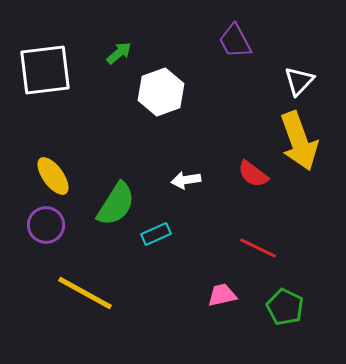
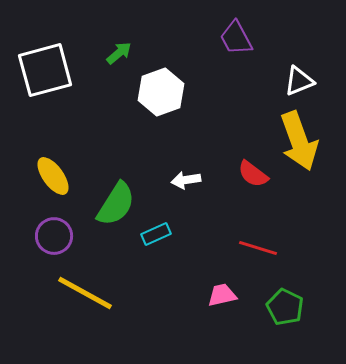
purple trapezoid: moved 1 px right, 3 px up
white square: rotated 8 degrees counterclockwise
white triangle: rotated 24 degrees clockwise
purple circle: moved 8 px right, 11 px down
red line: rotated 9 degrees counterclockwise
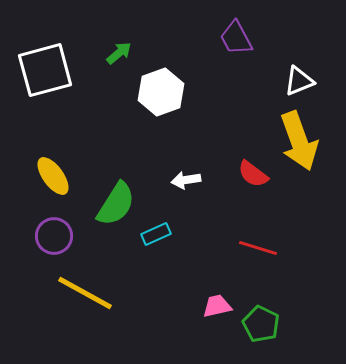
pink trapezoid: moved 5 px left, 11 px down
green pentagon: moved 24 px left, 17 px down
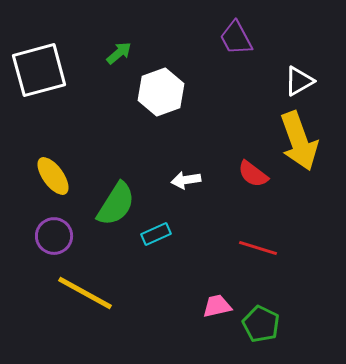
white square: moved 6 px left
white triangle: rotated 8 degrees counterclockwise
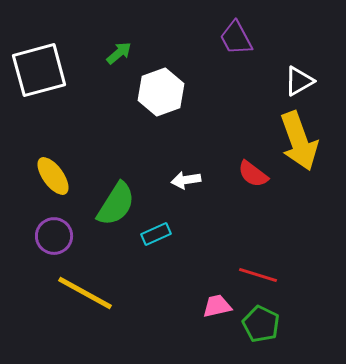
red line: moved 27 px down
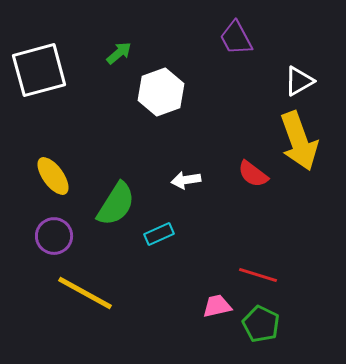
cyan rectangle: moved 3 px right
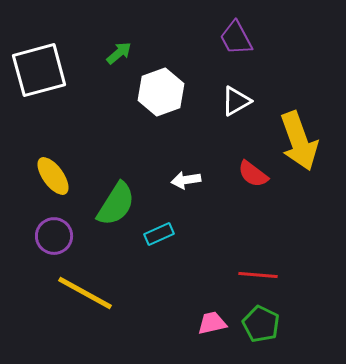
white triangle: moved 63 px left, 20 px down
red line: rotated 12 degrees counterclockwise
pink trapezoid: moved 5 px left, 17 px down
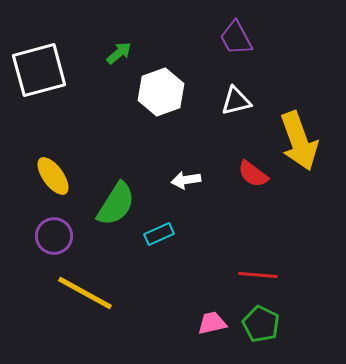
white triangle: rotated 16 degrees clockwise
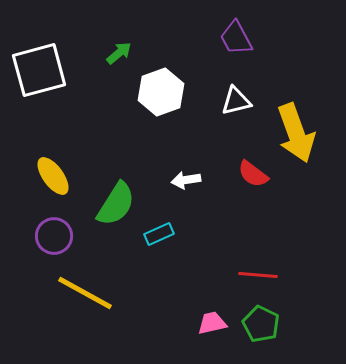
yellow arrow: moved 3 px left, 8 px up
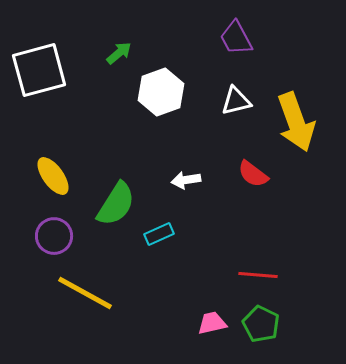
yellow arrow: moved 11 px up
